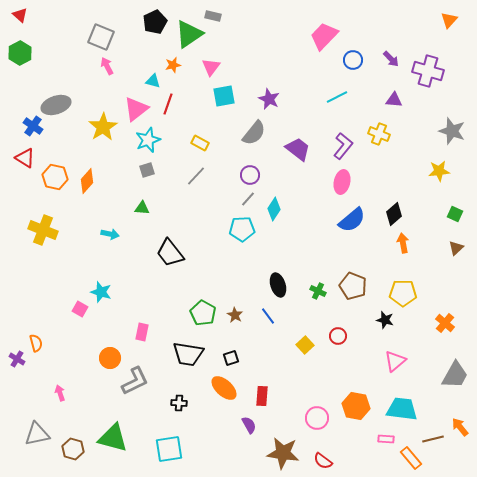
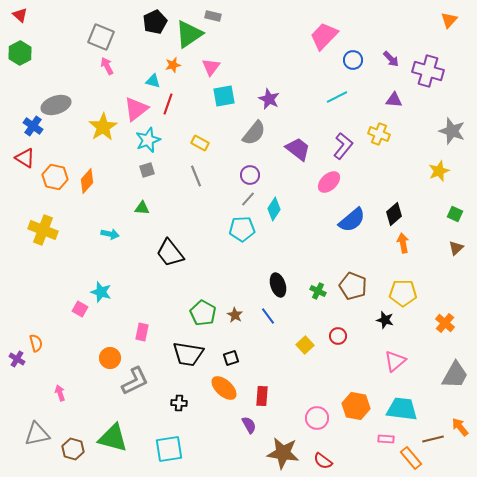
yellow star at (439, 171): rotated 15 degrees counterclockwise
gray line at (196, 176): rotated 65 degrees counterclockwise
pink ellipse at (342, 182): moved 13 px left; rotated 35 degrees clockwise
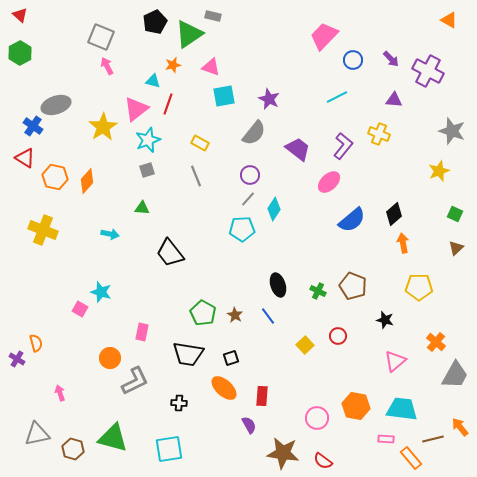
orange triangle at (449, 20): rotated 42 degrees counterclockwise
pink triangle at (211, 67): rotated 48 degrees counterclockwise
purple cross at (428, 71): rotated 12 degrees clockwise
yellow pentagon at (403, 293): moved 16 px right, 6 px up
orange cross at (445, 323): moved 9 px left, 19 px down
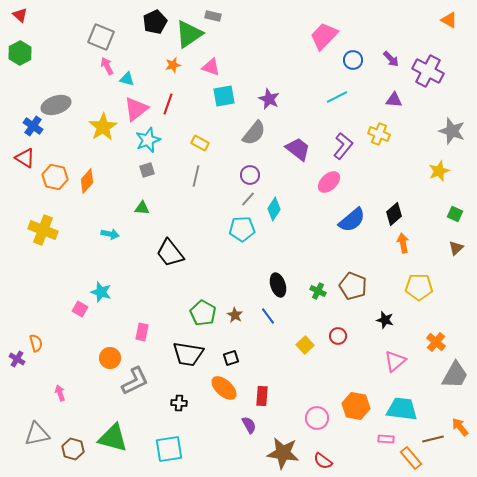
cyan triangle at (153, 81): moved 26 px left, 2 px up
gray line at (196, 176): rotated 35 degrees clockwise
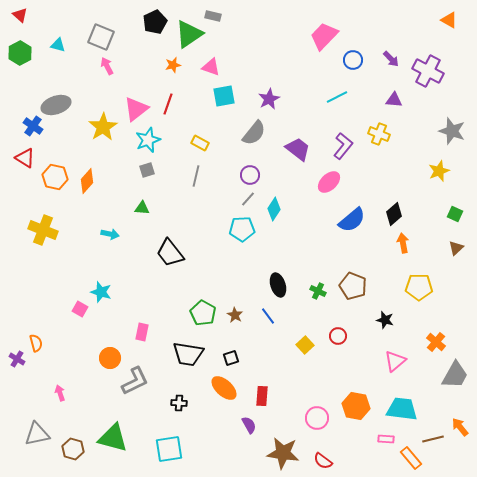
cyan triangle at (127, 79): moved 69 px left, 34 px up
purple star at (269, 99): rotated 20 degrees clockwise
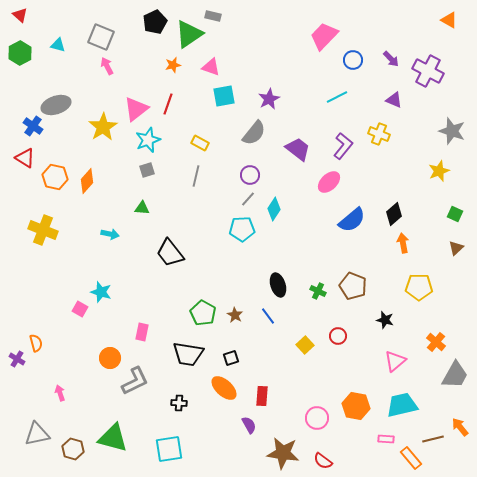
purple triangle at (394, 100): rotated 18 degrees clockwise
cyan trapezoid at (402, 409): moved 4 px up; rotated 20 degrees counterclockwise
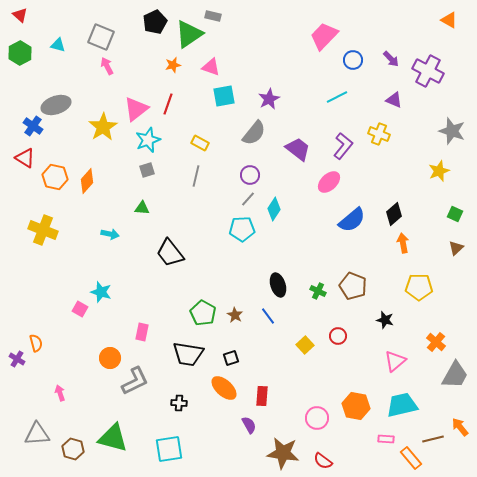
gray triangle at (37, 434): rotated 8 degrees clockwise
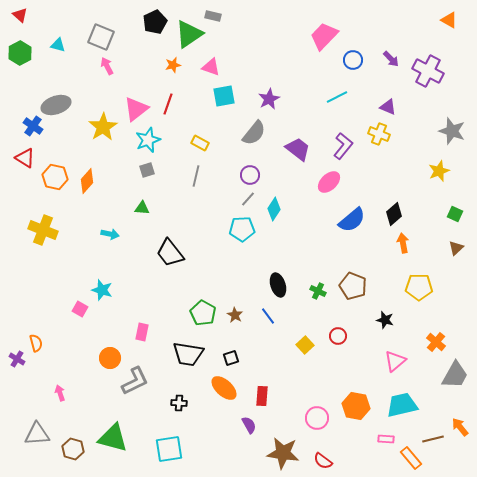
purple triangle at (394, 100): moved 6 px left, 7 px down
cyan star at (101, 292): moved 1 px right, 2 px up
